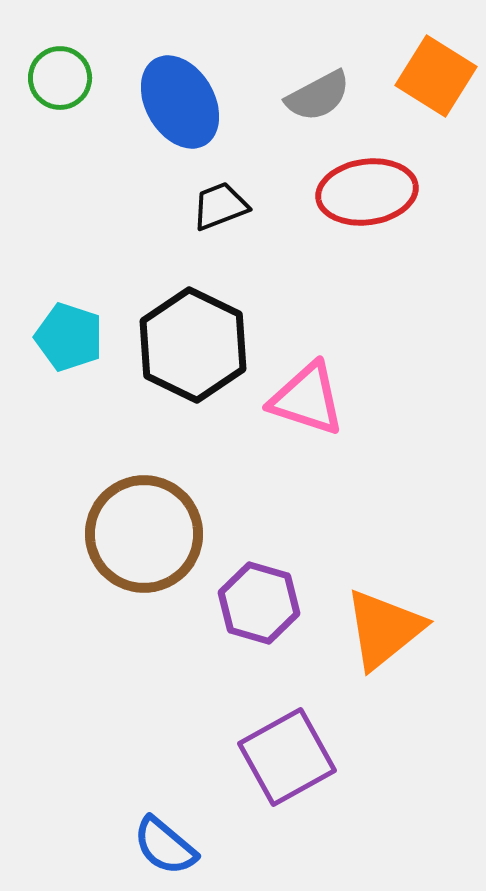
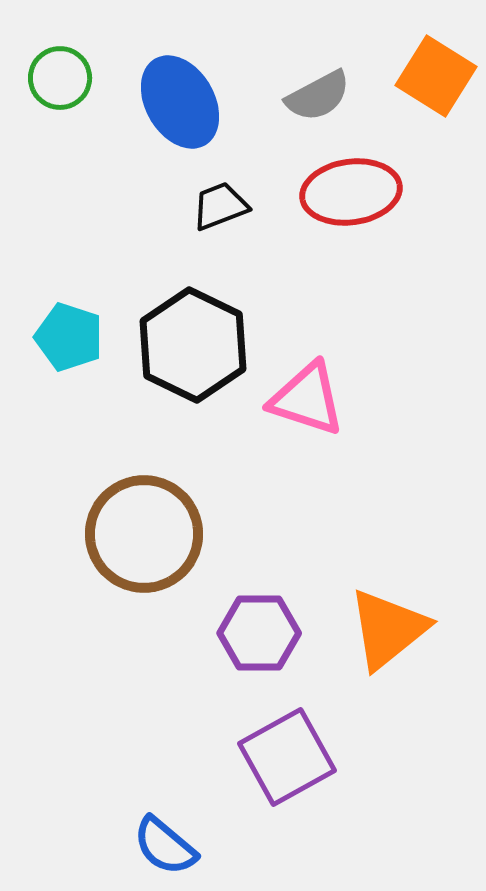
red ellipse: moved 16 px left
purple hexagon: moved 30 px down; rotated 16 degrees counterclockwise
orange triangle: moved 4 px right
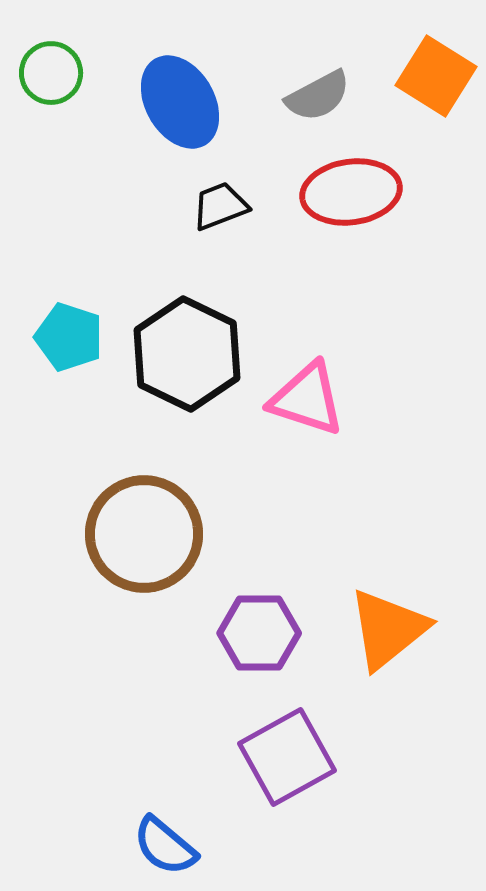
green circle: moved 9 px left, 5 px up
black hexagon: moved 6 px left, 9 px down
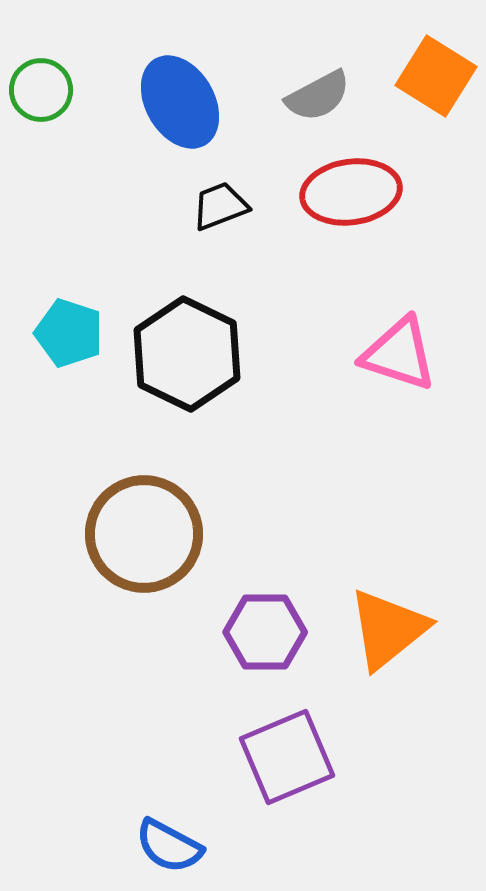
green circle: moved 10 px left, 17 px down
cyan pentagon: moved 4 px up
pink triangle: moved 92 px right, 45 px up
purple hexagon: moved 6 px right, 1 px up
purple square: rotated 6 degrees clockwise
blue semicircle: moved 4 px right; rotated 12 degrees counterclockwise
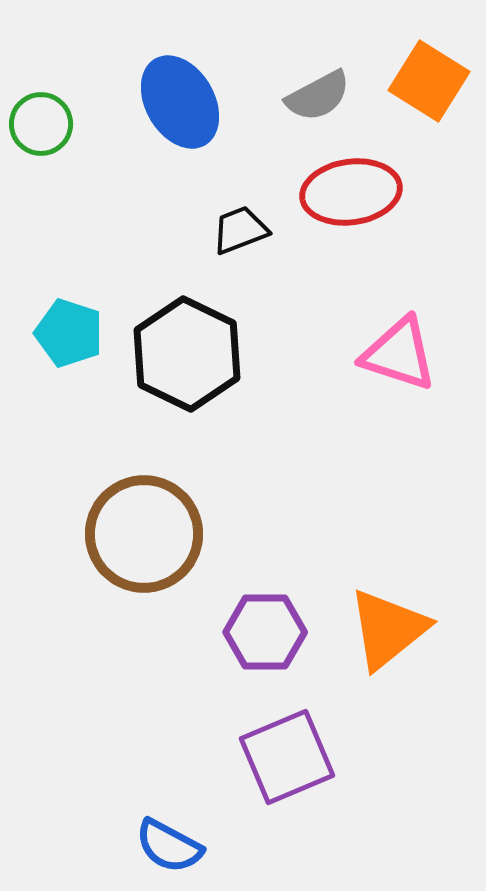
orange square: moved 7 px left, 5 px down
green circle: moved 34 px down
black trapezoid: moved 20 px right, 24 px down
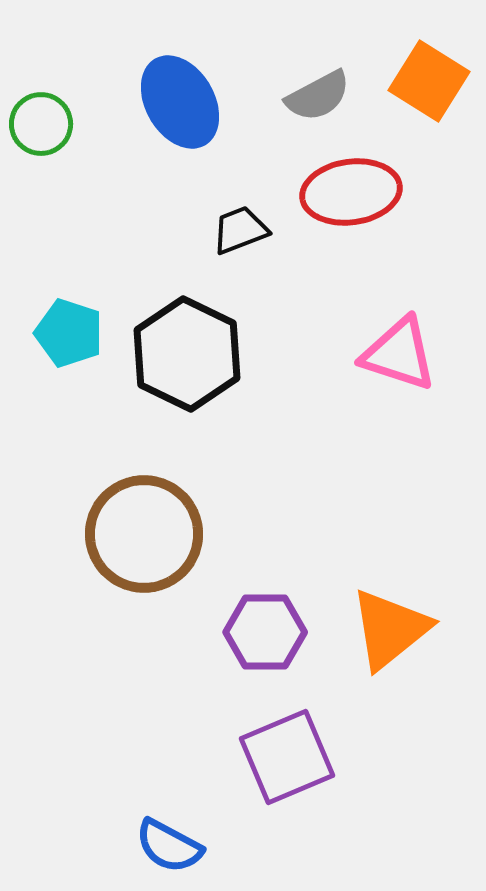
orange triangle: moved 2 px right
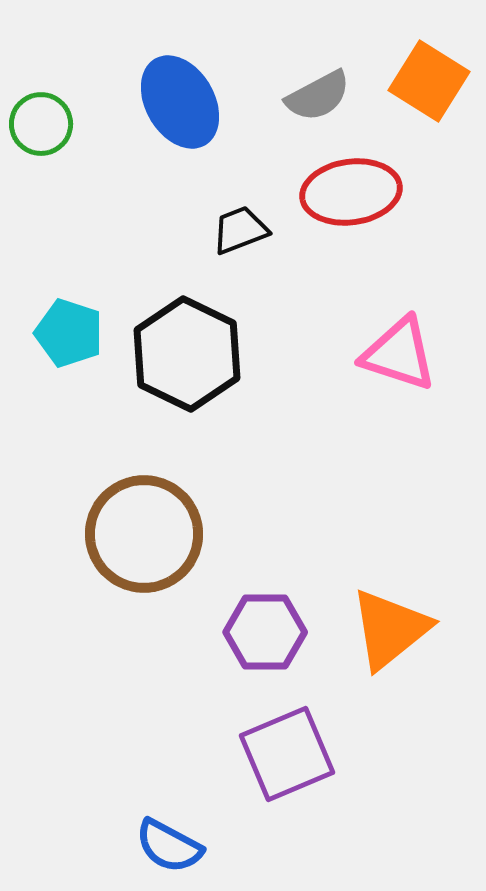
purple square: moved 3 px up
